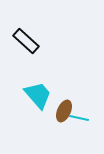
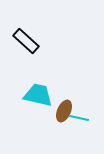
cyan trapezoid: rotated 36 degrees counterclockwise
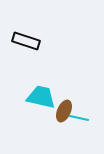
black rectangle: rotated 24 degrees counterclockwise
cyan trapezoid: moved 3 px right, 2 px down
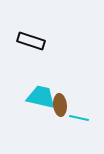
black rectangle: moved 5 px right
brown ellipse: moved 4 px left, 6 px up; rotated 30 degrees counterclockwise
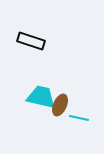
brown ellipse: rotated 30 degrees clockwise
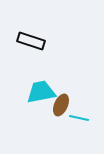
cyan trapezoid: moved 5 px up; rotated 24 degrees counterclockwise
brown ellipse: moved 1 px right
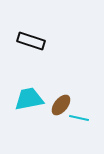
cyan trapezoid: moved 12 px left, 7 px down
brown ellipse: rotated 15 degrees clockwise
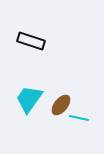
cyan trapezoid: rotated 44 degrees counterclockwise
